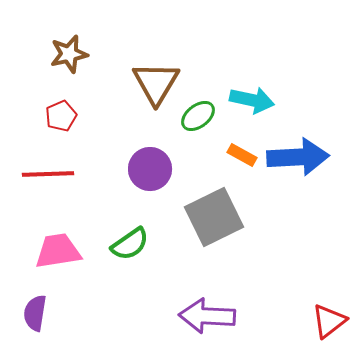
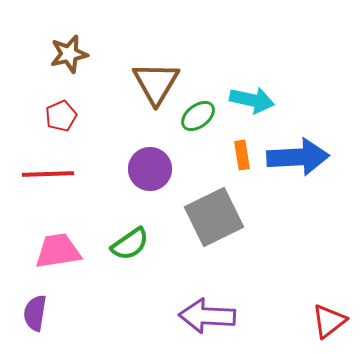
orange rectangle: rotated 52 degrees clockwise
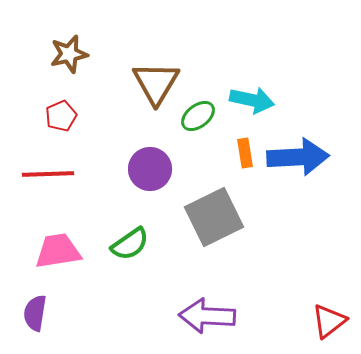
orange rectangle: moved 3 px right, 2 px up
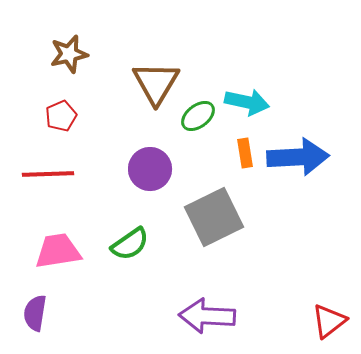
cyan arrow: moved 5 px left, 2 px down
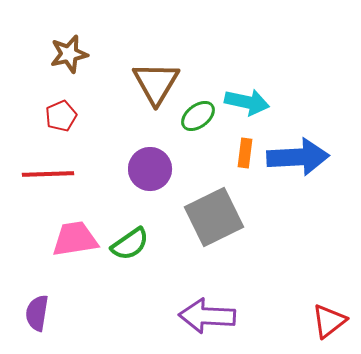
orange rectangle: rotated 16 degrees clockwise
pink trapezoid: moved 17 px right, 12 px up
purple semicircle: moved 2 px right
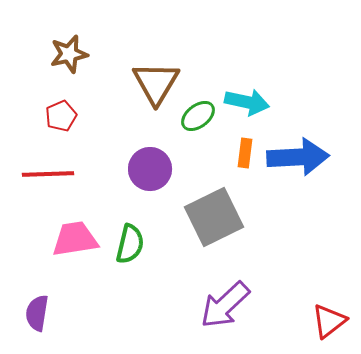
green semicircle: rotated 42 degrees counterclockwise
purple arrow: moved 18 px right, 11 px up; rotated 46 degrees counterclockwise
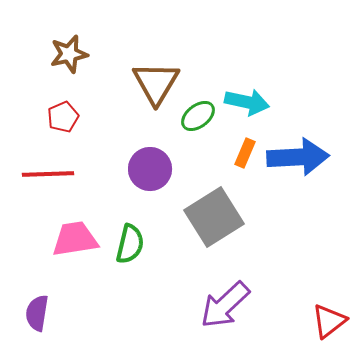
red pentagon: moved 2 px right, 1 px down
orange rectangle: rotated 16 degrees clockwise
gray square: rotated 6 degrees counterclockwise
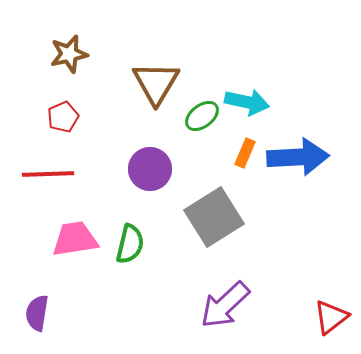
green ellipse: moved 4 px right
red triangle: moved 2 px right, 4 px up
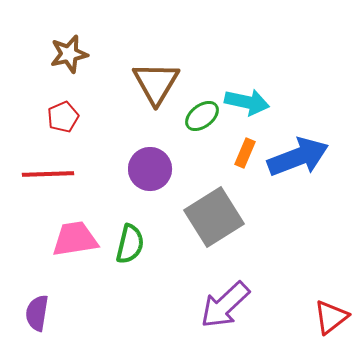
blue arrow: rotated 18 degrees counterclockwise
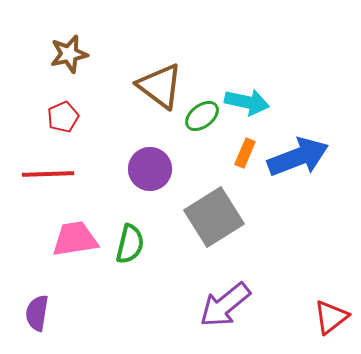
brown triangle: moved 4 px right, 3 px down; rotated 24 degrees counterclockwise
purple arrow: rotated 4 degrees clockwise
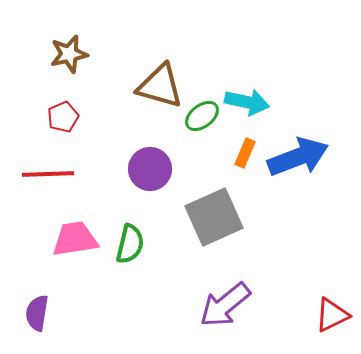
brown triangle: rotated 21 degrees counterclockwise
gray square: rotated 8 degrees clockwise
red triangle: moved 1 px right, 2 px up; rotated 12 degrees clockwise
